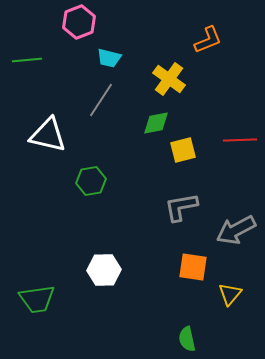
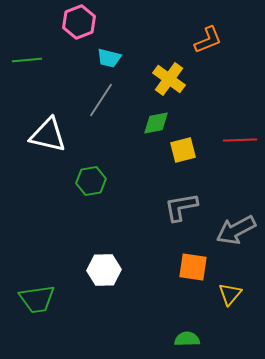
green semicircle: rotated 100 degrees clockwise
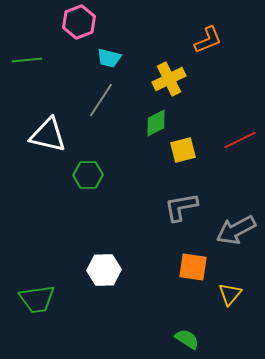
yellow cross: rotated 28 degrees clockwise
green diamond: rotated 16 degrees counterclockwise
red line: rotated 24 degrees counterclockwise
green hexagon: moved 3 px left, 6 px up; rotated 8 degrees clockwise
green semicircle: rotated 35 degrees clockwise
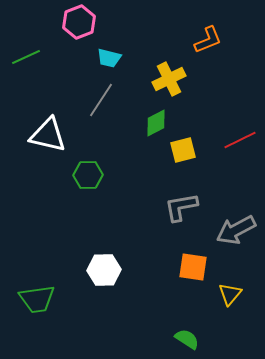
green line: moved 1 px left, 3 px up; rotated 20 degrees counterclockwise
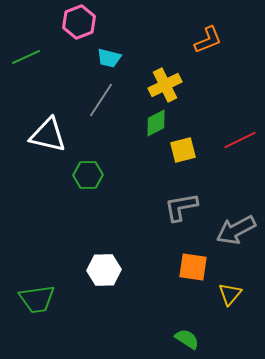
yellow cross: moved 4 px left, 6 px down
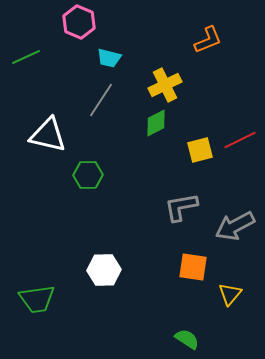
pink hexagon: rotated 16 degrees counterclockwise
yellow square: moved 17 px right
gray arrow: moved 1 px left, 4 px up
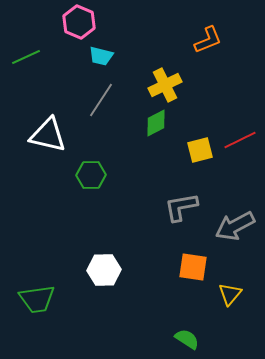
cyan trapezoid: moved 8 px left, 2 px up
green hexagon: moved 3 px right
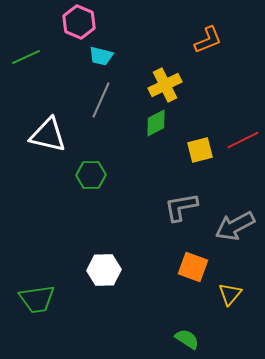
gray line: rotated 9 degrees counterclockwise
red line: moved 3 px right
orange square: rotated 12 degrees clockwise
